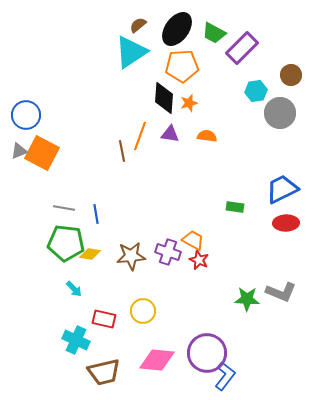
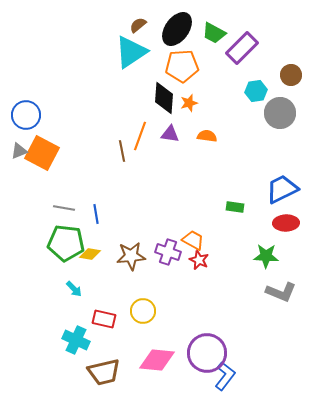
green star: moved 19 px right, 43 px up
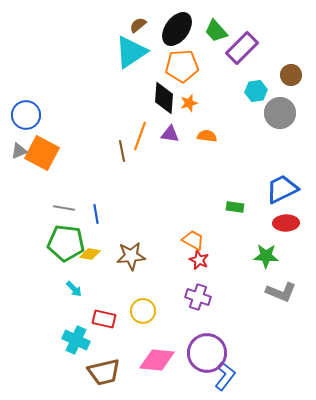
green trapezoid: moved 2 px right, 2 px up; rotated 20 degrees clockwise
purple cross: moved 30 px right, 45 px down
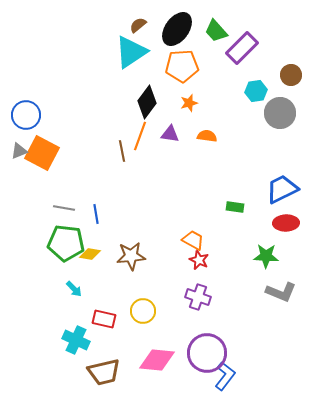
black diamond: moved 17 px left, 4 px down; rotated 32 degrees clockwise
